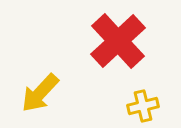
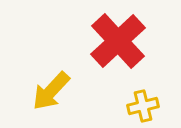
yellow arrow: moved 11 px right, 2 px up
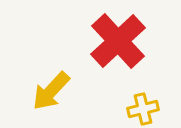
yellow cross: moved 3 px down
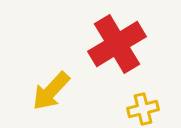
red cross: moved 1 px left, 3 px down; rotated 12 degrees clockwise
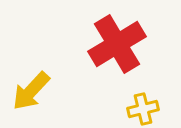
yellow arrow: moved 20 px left
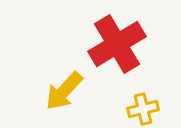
yellow arrow: moved 33 px right
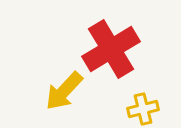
red cross: moved 6 px left, 5 px down
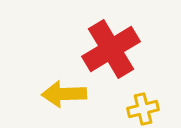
yellow arrow: moved 3 px down; rotated 45 degrees clockwise
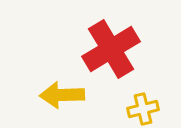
yellow arrow: moved 2 px left, 1 px down
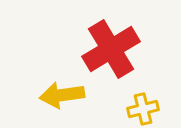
yellow arrow: rotated 6 degrees counterclockwise
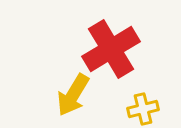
yellow arrow: moved 11 px right; rotated 51 degrees counterclockwise
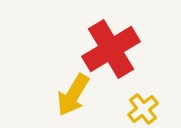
yellow cross: rotated 24 degrees counterclockwise
